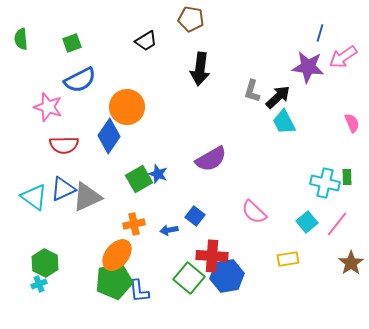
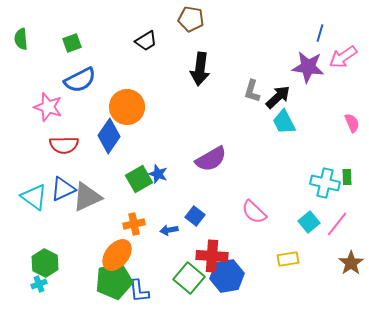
cyan square at (307, 222): moved 2 px right
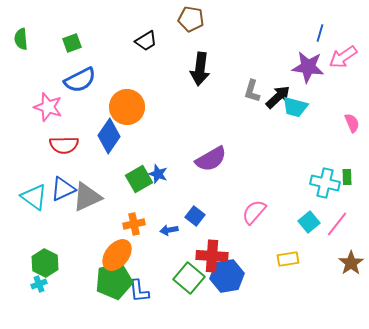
cyan trapezoid at (284, 122): moved 11 px right, 15 px up; rotated 48 degrees counterclockwise
pink semicircle at (254, 212): rotated 88 degrees clockwise
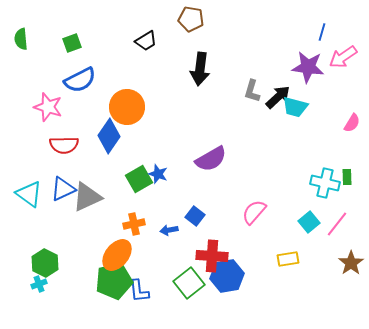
blue line at (320, 33): moved 2 px right, 1 px up
pink semicircle at (352, 123): rotated 54 degrees clockwise
cyan triangle at (34, 197): moved 5 px left, 3 px up
green square at (189, 278): moved 5 px down; rotated 12 degrees clockwise
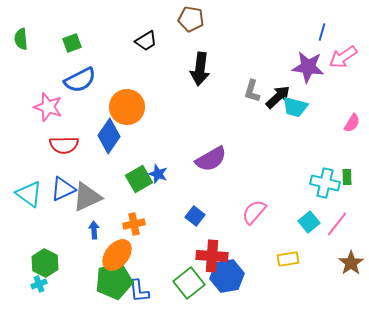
blue arrow at (169, 230): moved 75 px left; rotated 96 degrees clockwise
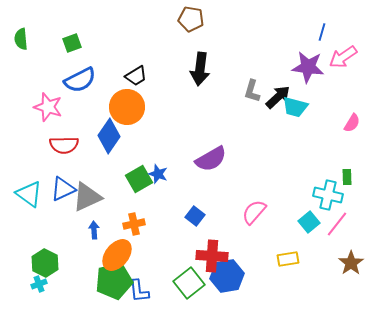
black trapezoid at (146, 41): moved 10 px left, 35 px down
cyan cross at (325, 183): moved 3 px right, 12 px down
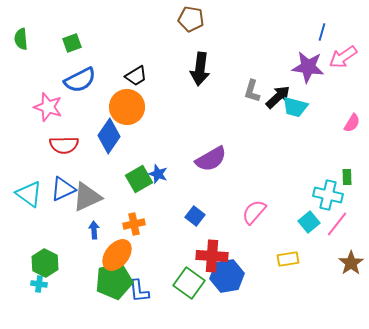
green square at (189, 283): rotated 16 degrees counterclockwise
cyan cross at (39, 284): rotated 28 degrees clockwise
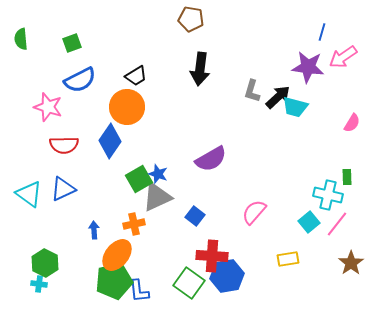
blue diamond at (109, 136): moved 1 px right, 5 px down
gray triangle at (87, 197): moved 70 px right
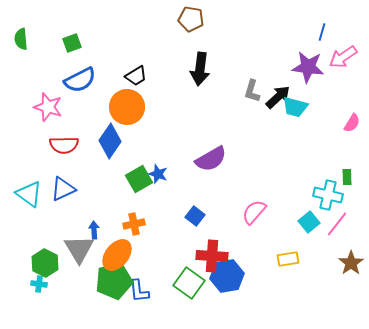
gray triangle at (157, 197): moved 78 px left, 52 px down; rotated 36 degrees counterclockwise
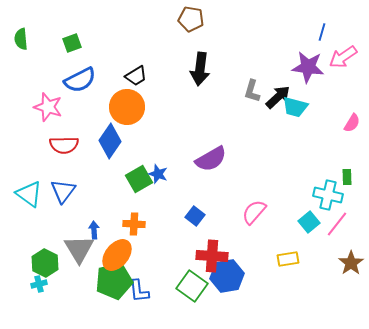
blue triangle at (63, 189): moved 2 px down; rotated 28 degrees counterclockwise
orange cross at (134, 224): rotated 15 degrees clockwise
green square at (189, 283): moved 3 px right, 3 px down
cyan cross at (39, 284): rotated 21 degrees counterclockwise
